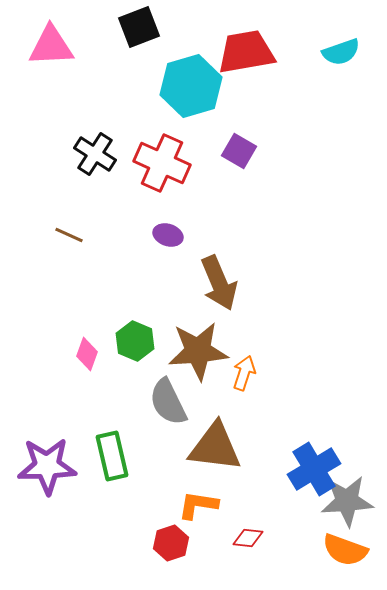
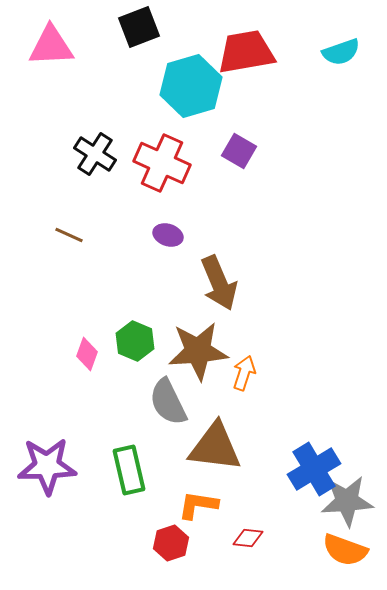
green rectangle: moved 17 px right, 14 px down
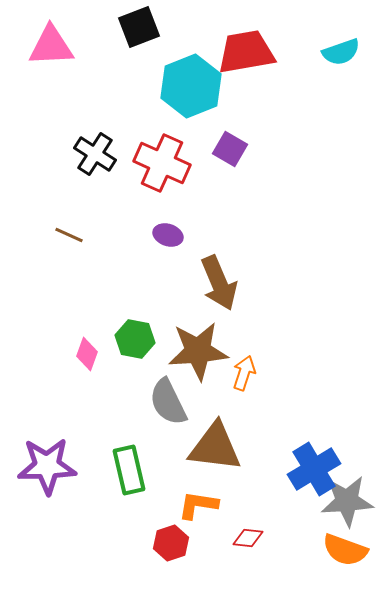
cyan hexagon: rotated 6 degrees counterclockwise
purple square: moved 9 px left, 2 px up
green hexagon: moved 2 px up; rotated 12 degrees counterclockwise
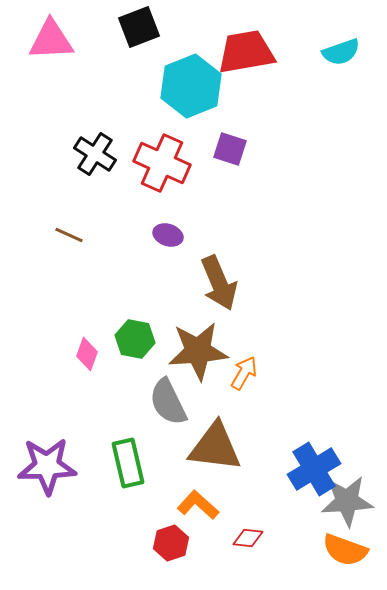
pink triangle: moved 6 px up
purple square: rotated 12 degrees counterclockwise
orange arrow: rotated 12 degrees clockwise
green rectangle: moved 1 px left, 7 px up
orange L-shape: rotated 33 degrees clockwise
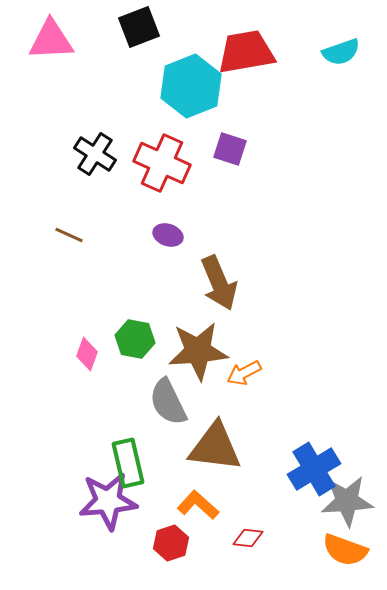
orange arrow: rotated 148 degrees counterclockwise
purple star: moved 61 px right, 35 px down; rotated 4 degrees counterclockwise
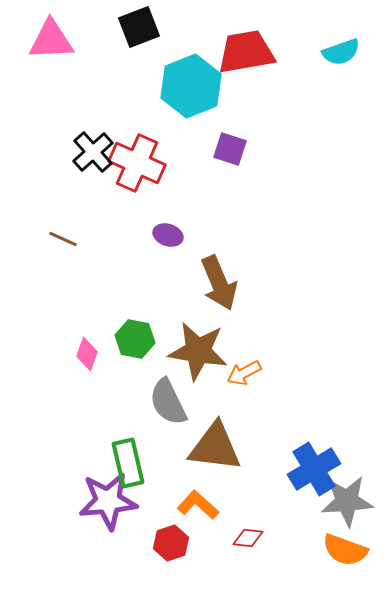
black cross: moved 2 px left, 2 px up; rotated 15 degrees clockwise
red cross: moved 25 px left
brown line: moved 6 px left, 4 px down
brown star: rotated 14 degrees clockwise
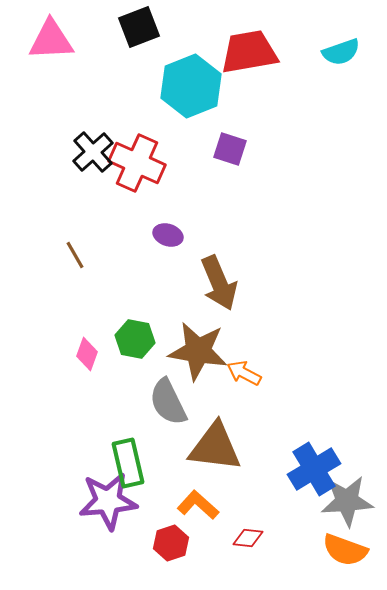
red trapezoid: moved 3 px right
brown line: moved 12 px right, 16 px down; rotated 36 degrees clockwise
orange arrow: rotated 56 degrees clockwise
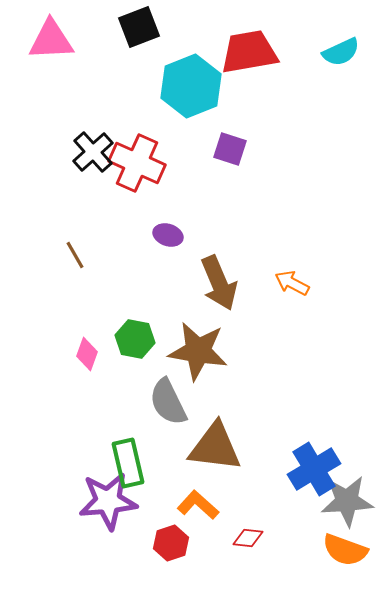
cyan semicircle: rotated 6 degrees counterclockwise
orange arrow: moved 48 px right, 90 px up
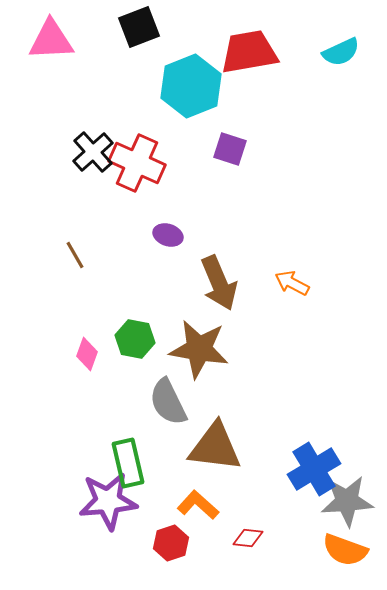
brown star: moved 1 px right, 2 px up
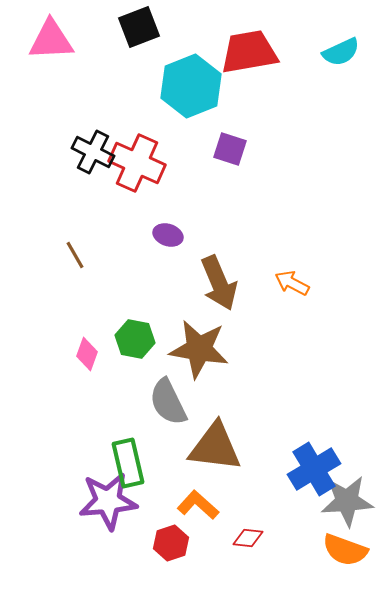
black cross: rotated 21 degrees counterclockwise
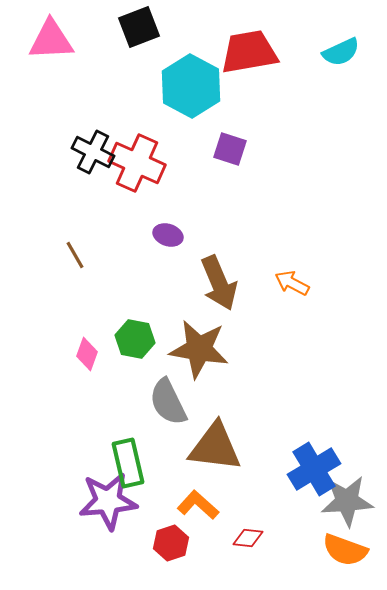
cyan hexagon: rotated 10 degrees counterclockwise
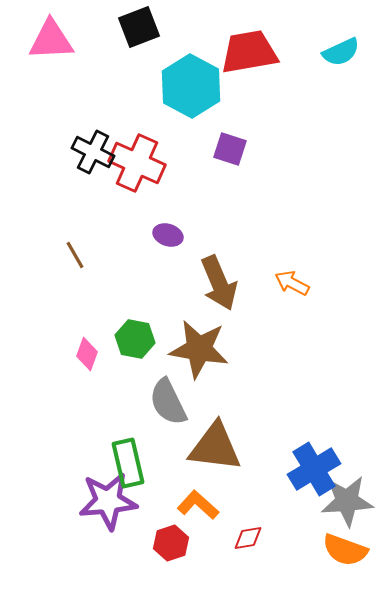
red diamond: rotated 16 degrees counterclockwise
